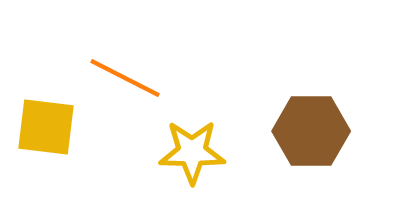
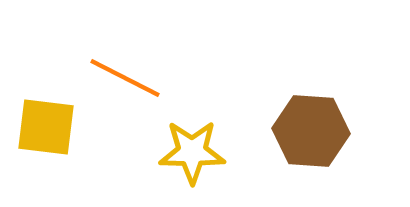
brown hexagon: rotated 4 degrees clockwise
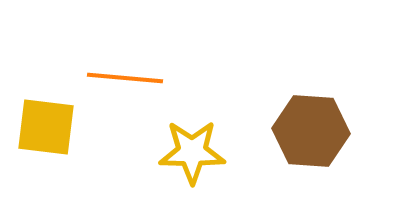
orange line: rotated 22 degrees counterclockwise
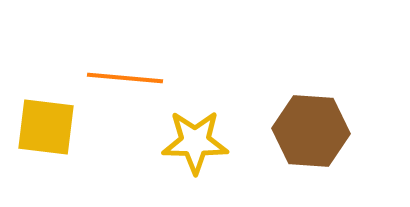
yellow star: moved 3 px right, 10 px up
